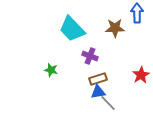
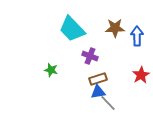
blue arrow: moved 23 px down
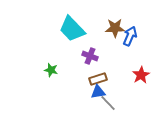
blue arrow: moved 7 px left; rotated 24 degrees clockwise
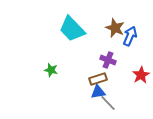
brown star: rotated 24 degrees clockwise
purple cross: moved 18 px right, 4 px down
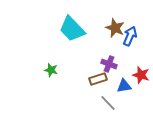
purple cross: moved 1 px right, 4 px down
red star: rotated 24 degrees counterclockwise
blue triangle: moved 26 px right, 6 px up
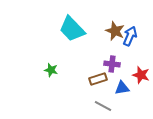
brown star: moved 3 px down
purple cross: moved 3 px right; rotated 14 degrees counterclockwise
blue triangle: moved 2 px left, 2 px down
gray line: moved 5 px left, 3 px down; rotated 18 degrees counterclockwise
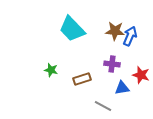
brown star: rotated 18 degrees counterclockwise
brown rectangle: moved 16 px left
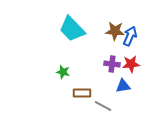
green star: moved 12 px right, 2 px down
red star: moved 10 px left, 11 px up; rotated 24 degrees counterclockwise
brown rectangle: moved 14 px down; rotated 18 degrees clockwise
blue triangle: moved 1 px right, 2 px up
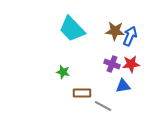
purple cross: rotated 14 degrees clockwise
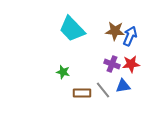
gray line: moved 16 px up; rotated 24 degrees clockwise
